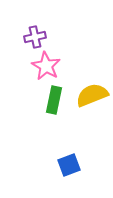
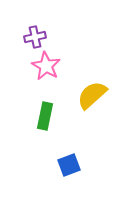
yellow semicircle: rotated 20 degrees counterclockwise
green rectangle: moved 9 px left, 16 px down
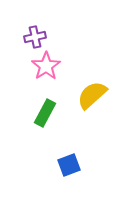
pink star: rotated 8 degrees clockwise
green rectangle: moved 3 px up; rotated 16 degrees clockwise
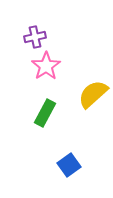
yellow semicircle: moved 1 px right, 1 px up
blue square: rotated 15 degrees counterclockwise
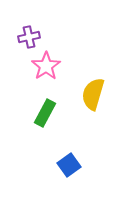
purple cross: moved 6 px left
yellow semicircle: rotated 32 degrees counterclockwise
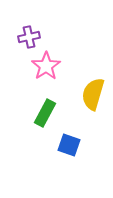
blue square: moved 20 px up; rotated 35 degrees counterclockwise
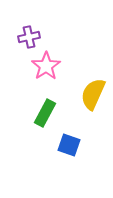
yellow semicircle: rotated 8 degrees clockwise
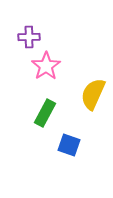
purple cross: rotated 10 degrees clockwise
